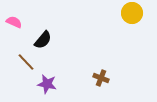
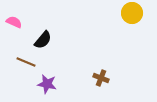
brown line: rotated 24 degrees counterclockwise
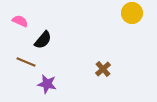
pink semicircle: moved 6 px right, 1 px up
brown cross: moved 2 px right, 9 px up; rotated 28 degrees clockwise
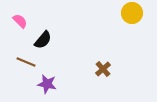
pink semicircle: rotated 21 degrees clockwise
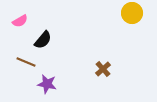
pink semicircle: rotated 105 degrees clockwise
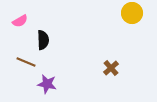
black semicircle: rotated 42 degrees counterclockwise
brown cross: moved 8 px right, 1 px up
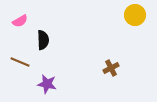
yellow circle: moved 3 px right, 2 px down
brown line: moved 6 px left
brown cross: rotated 14 degrees clockwise
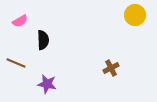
brown line: moved 4 px left, 1 px down
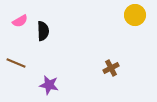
black semicircle: moved 9 px up
purple star: moved 2 px right, 1 px down
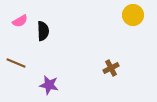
yellow circle: moved 2 px left
